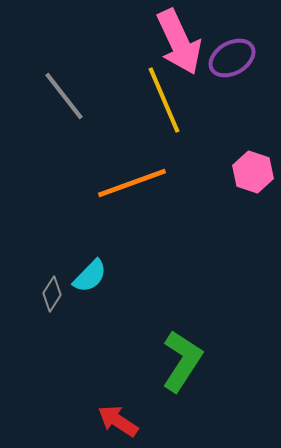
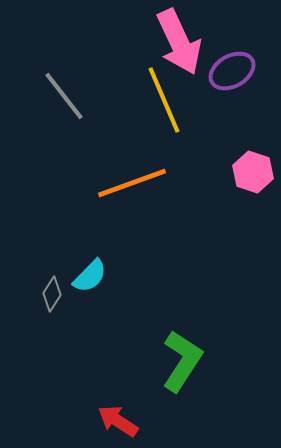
purple ellipse: moved 13 px down
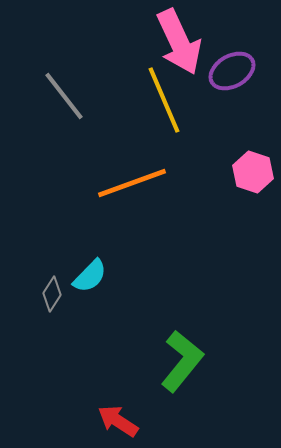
green L-shape: rotated 6 degrees clockwise
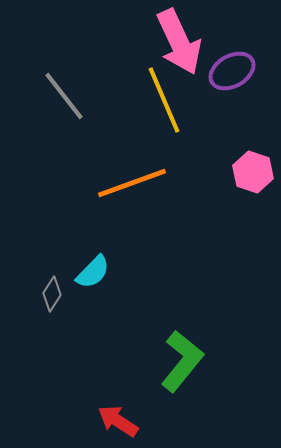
cyan semicircle: moved 3 px right, 4 px up
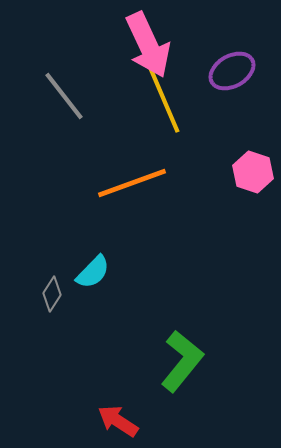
pink arrow: moved 31 px left, 3 px down
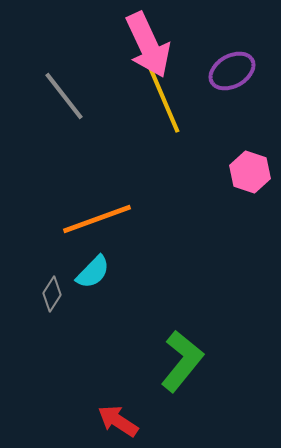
pink hexagon: moved 3 px left
orange line: moved 35 px left, 36 px down
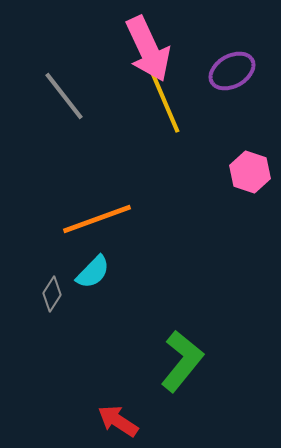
pink arrow: moved 4 px down
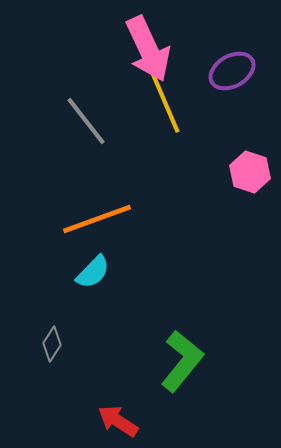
gray line: moved 22 px right, 25 px down
gray diamond: moved 50 px down
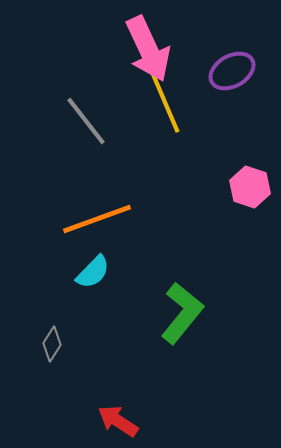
pink hexagon: moved 15 px down
green L-shape: moved 48 px up
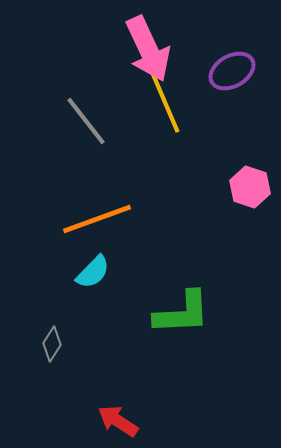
green L-shape: rotated 48 degrees clockwise
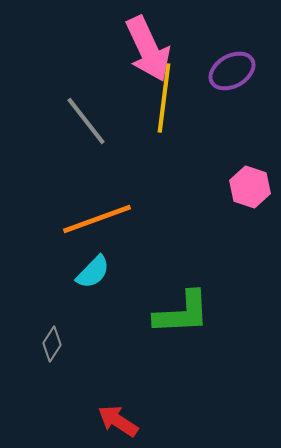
yellow line: moved 2 px up; rotated 30 degrees clockwise
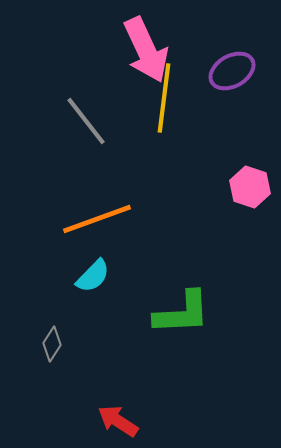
pink arrow: moved 2 px left, 1 px down
cyan semicircle: moved 4 px down
